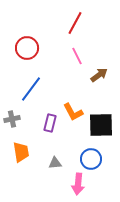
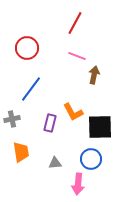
pink line: rotated 42 degrees counterclockwise
brown arrow: moved 5 px left; rotated 42 degrees counterclockwise
black square: moved 1 px left, 2 px down
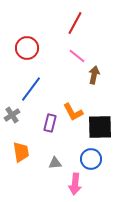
pink line: rotated 18 degrees clockwise
gray cross: moved 4 px up; rotated 21 degrees counterclockwise
pink arrow: moved 3 px left
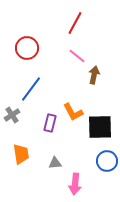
orange trapezoid: moved 2 px down
blue circle: moved 16 px right, 2 px down
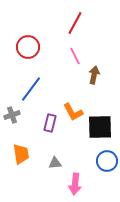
red circle: moved 1 px right, 1 px up
pink line: moved 2 px left; rotated 24 degrees clockwise
gray cross: rotated 14 degrees clockwise
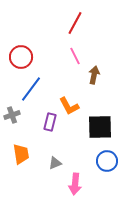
red circle: moved 7 px left, 10 px down
orange L-shape: moved 4 px left, 6 px up
purple rectangle: moved 1 px up
gray triangle: rotated 16 degrees counterclockwise
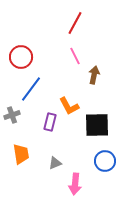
black square: moved 3 px left, 2 px up
blue circle: moved 2 px left
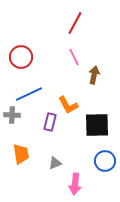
pink line: moved 1 px left, 1 px down
blue line: moved 2 px left, 5 px down; rotated 28 degrees clockwise
orange L-shape: moved 1 px left, 1 px up
gray cross: rotated 21 degrees clockwise
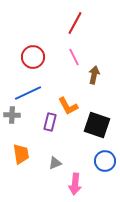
red circle: moved 12 px right
blue line: moved 1 px left, 1 px up
orange L-shape: moved 1 px down
black square: rotated 20 degrees clockwise
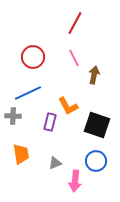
pink line: moved 1 px down
gray cross: moved 1 px right, 1 px down
blue circle: moved 9 px left
pink arrow: moved 3 px up
